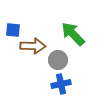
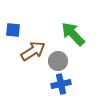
brown arrow: moved 5 px down; rotated 35 degrees counterclockwise
gray circle: moved 1 px down
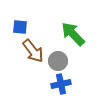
blue square: moved 7 px right, 3 px up
brown arrow: rotated 85 degrees clockwise
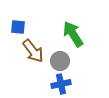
blue square: moved 2 px left
green arrow: rotated 12 degrees clockwise
gray circle: moved 2 px right
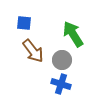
blue square: moved 6 px right, 4 px up
gray circle: moved 2 px right, 1 px up
blue cross: rotated 30 degrees clockwise
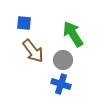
gray circle: moved 1 px right
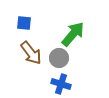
green arrow: rotated 72 degrees clockwise
brown arrow: moved 2 px left, 2 px down
gray circle: moved 4 px left, 2 px up
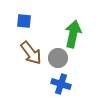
blue square: moved 2 px up
green arrow: rotated 28 degrees counterclockwise
gray circle: moved 1 px left
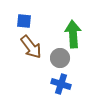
green arrow: rotated 16 degrees counterclockwise
brown arrow: moved 6 px up
gray circle: moved 2 px right
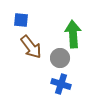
blue square: moved 3 px left, 1 px up
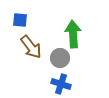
blue square: moved 1 px left
